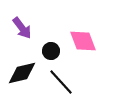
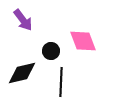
purple arrow: moved 1 px right, 8 px up
black line: rotated 44 degrees clockwise
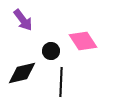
pink diamond: rotated 12 degrees counterclockwise
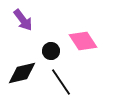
black line: rotated 36 degrees counterclockwise
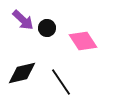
purple arrow: rotated 10 degrees counterclockwise
black circle: moved 4 px left, 23 px up
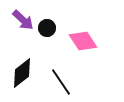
black diamond: rotated 24 degrees counterclockwise
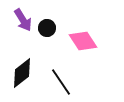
purple arrow: rotated 15 degrees clockwise
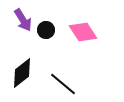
black circle: moved 1 px left, 2 px down
pink diamond: moved 9 px up
black line: moved 2 px right, 2 px down; rotated 16 degrees counterclockwise
